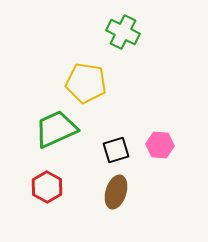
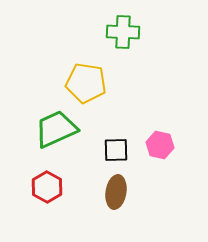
green cross: rotated 24 degrees counterclockwise
pink hexagon: rotated 8 degrees clockwise
black square: rotated 16 degrees clockwise
brown ellipse: rotated 8 degrees counterclockwise
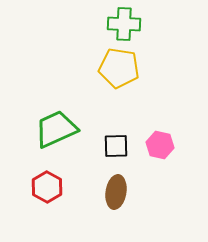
green cross: moved 1 px right, 8 px up
yellow pentagon: moved 33 px right, 15 px up
black square: moved 4 px up
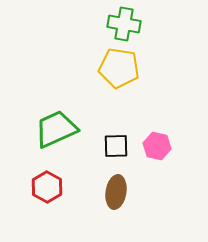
green cross: rotated 8 degrees clockwise
pink hexagon: moved 3 px left, 1 px down
